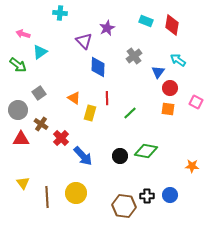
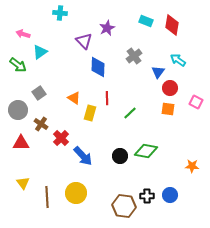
red triangle: moved 4 px down
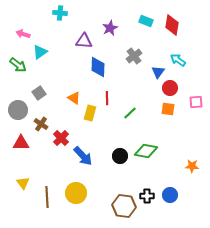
purple star: moved 3 px right
purple triangle: rotated 42 degrees counterclockwise
pink square: rotated 32 degrees counterclockwise
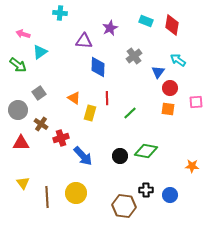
red cross: rotated 28 degrees clockwise
black cross: moved 1 px left, 6 px up
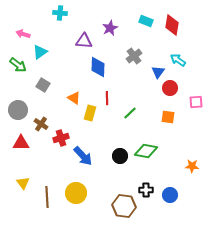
gray square: moved 4 px right, 8 px up; rotated 24 degrees counterclockwise
orange square: moved 8 px down
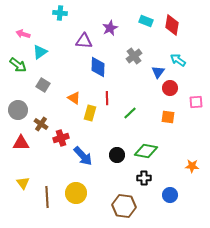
black circle: moved 3 px left, 1 px up
black cross: moved 2 px left, 12 px up
